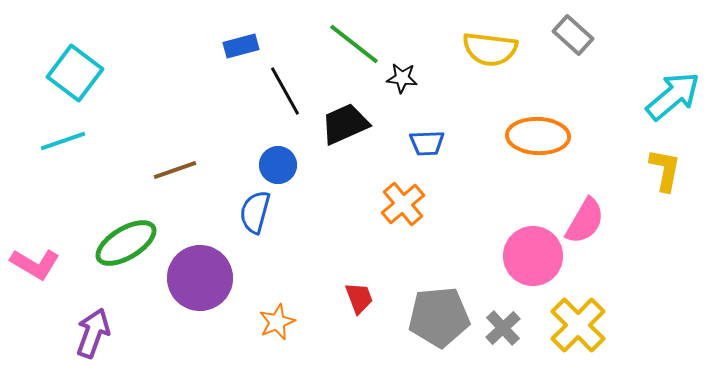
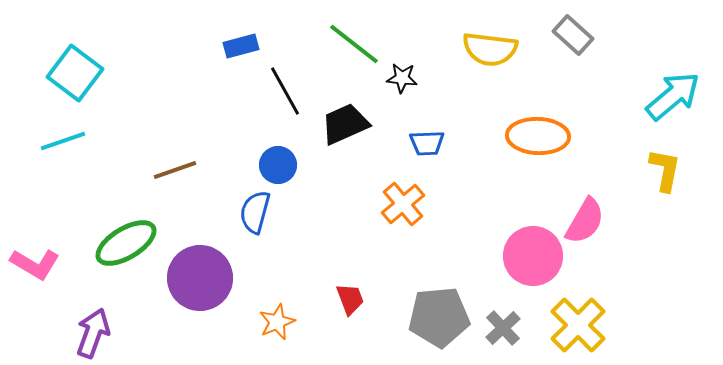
red trapezoid: moved 9 px left, 1 px down
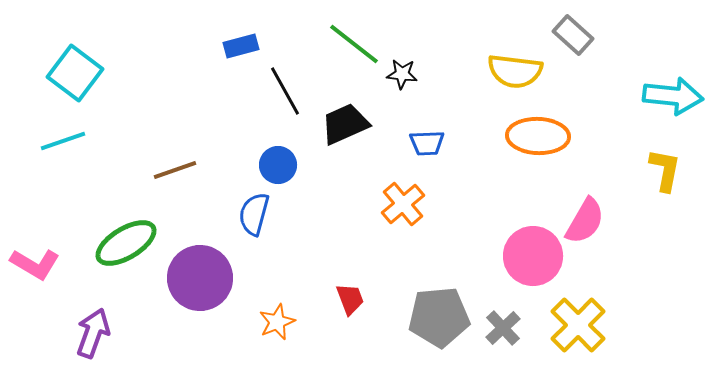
yellow semicircle: moved 25 px right, 22 px down
black star: moved 4 px up
cyan arrow: rotated 46 degrees clockwise
blue semicircle: moved 1 px left, 2 px down
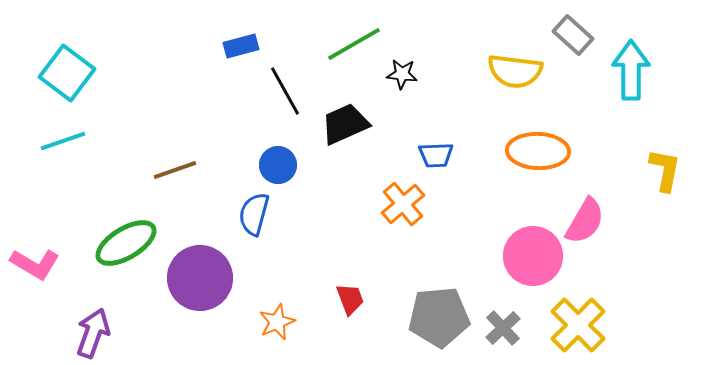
green line: rotated 68 degrees counterclockwise
cyan square: moved 8 px left
cyan arrow: moved 42 px left, 26 px up; rotated 96 degrees counterclockwise
orange ellipse: moved 15 px down
blue trapezoid: moved 9 px right, 12 px down
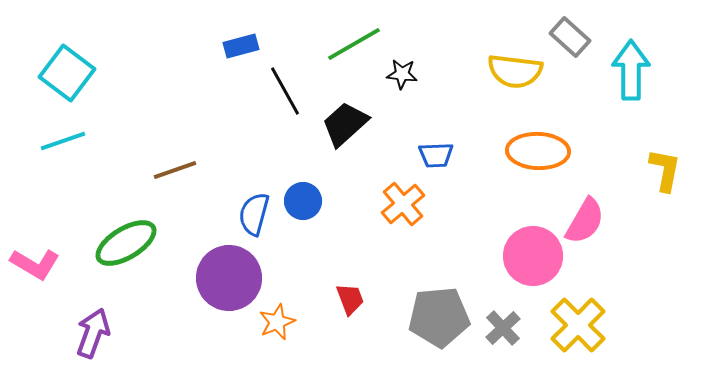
gray rectangle: moved 3 px left, 2 px down
black trapezoid: rotated 18 degrees counterclockwise
blue circle: moved 25 px right, 36 px down
purple circle: moved 29 px right
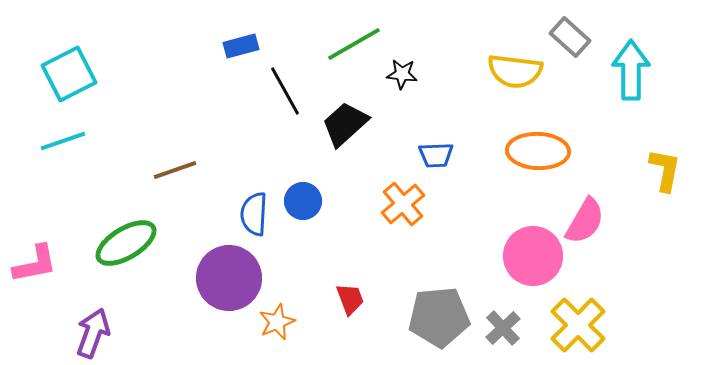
cyan square: moved 2 px right, 1 px down; rotated 26 degrees clockwise
blue semicircle: rotated 12 degrees counterclockwise
pink L-shape: rotated 42 degrees counterclockwise
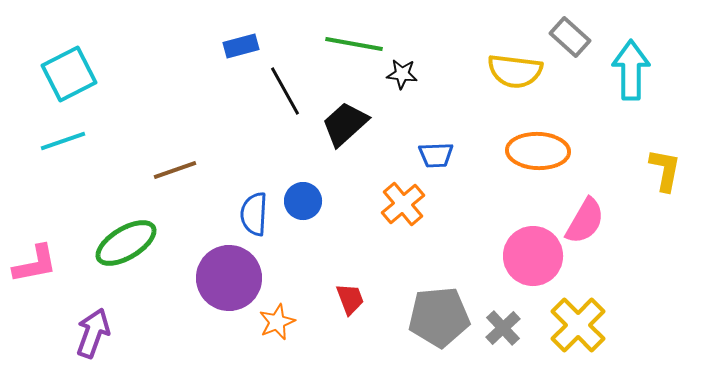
green line: rotated 40 degrees clockwise
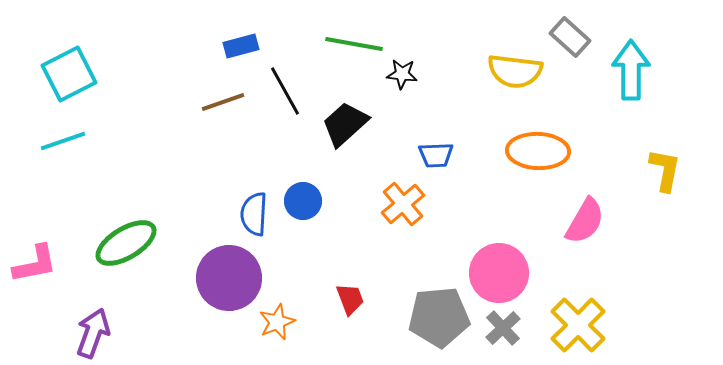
brown line: moved 48 px right, 68 px up
pink circle: moved 34 px left, 17 px down
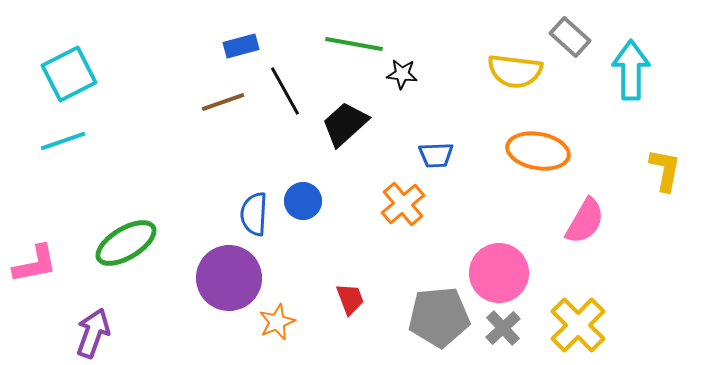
orange ellipse: rotated 8 degrees clockwise
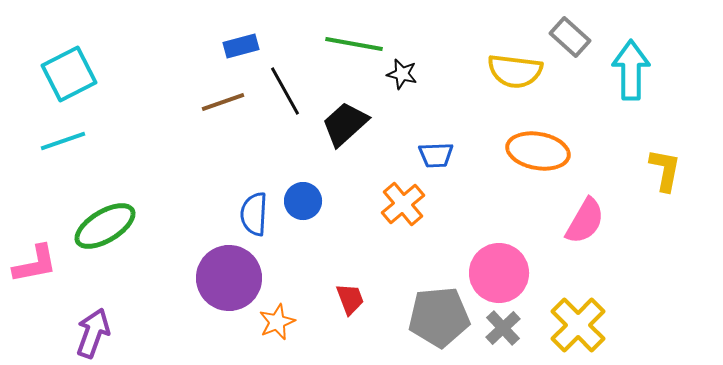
black star: rotated 8 degrees clockwise
green ellipse: moved 21 px left, 17 px up
